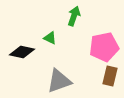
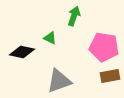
pink pentagon: rotated 20 degrees clockwise
brown rectangle: rotated 66 degrees clockwise
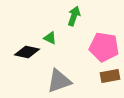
black diamond: moved 5 px right
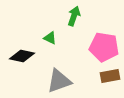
black diamond: moved 5 px left, 4 px down
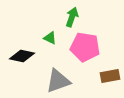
green arrow: moved 2 px left, 1 px down
pink pentagon: moved 19 px left
gray triangle: moved 1 px left
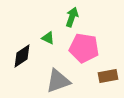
green triangle: moved 2 px left
pink pentagon: moved 1 px left, 1 px down
black diamond: rotated 45 degrees counterclockwise
brown rectangle: moved 2 px left
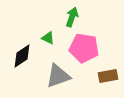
gray triangle: moved 5 px up
